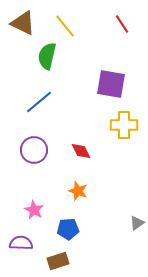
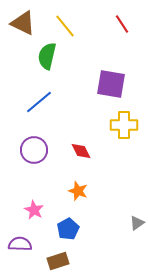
blue pentagon: rotated 25 degrees counterclockwise
purple semicircle: moved 1 px left, 1 px down
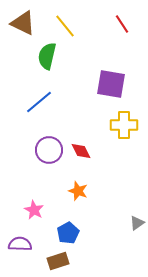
purple circle: moved 15 px right
blue pentagon: moved 4 px down
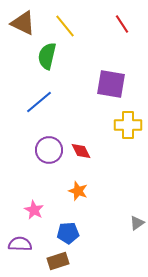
yellow cross: moved 4 px right
blue pentagon: rotated 25 degrees clockwise
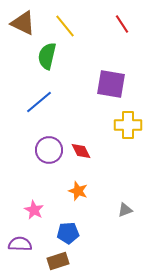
gray triangle: moved 12 px left, 13 px up; rotated 14 degrees clockwise
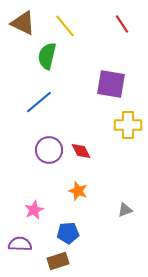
pink star: rotated 18 degrees clockwise
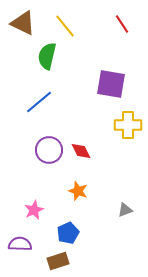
blue pentagon: rotated 20 degrees counterclockwise
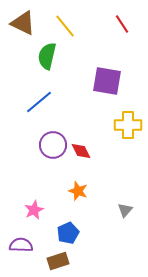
purple square: moved 4 px left, 3 px up
purple circle: moved 4 px right, 5 px up
gray triangle: rotated 28 degrees counterclockwise
purple semicircle: moved 1 px right, 1 px down
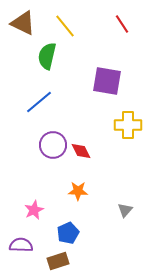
orange star: rotated 18 degrees counterclockwise
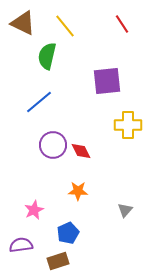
purple square: rotated 16 degrees counterclockwise
purple semicircle: rotated 10 degrees counterclockwise
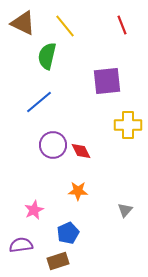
red line: moved 1 px down; rotated 12 degrees clockwise
